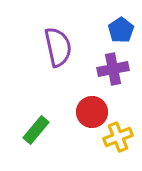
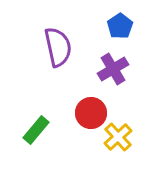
blue pentagon: moved 1 px left, 4 px up
purple cross: rotated 20 degrees counterclockwise
red circle: moved 1 px left, 1 px down
yellow cross: rotated 20 degrees counterclockwise
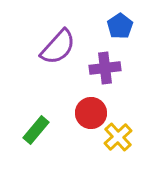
purple semicircle: rotated 54 degrees clockwise
purple cross: moved 8 px left, 1 px up; rotated 24 degrees clockwise
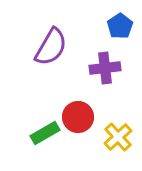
purple semicircle: moved 7 px left; rotated 12 degrees counterclockwise
red circle: moved 13 px left, 4 px down
green rectangle: moved 9 px right, 3 px down; rotated 20 degrees clockwise
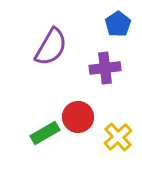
blue pentagon: moved 2 px left, 2 px up
